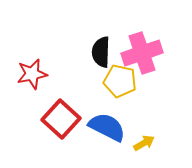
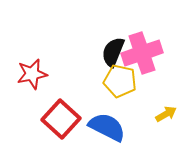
black semicircle: moved 12 px right; rotated 20 degrees clockwise
yellow arrow: moved 22 px right, 29 px up
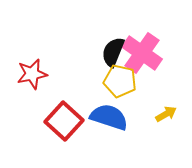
pink cross: rotated 36 degrees counterclockwise
red square: moved 3 px right, 2 px down
blue semicircle: moved 2 px right, 10 px up; rotated 9 degrees counterclockwise
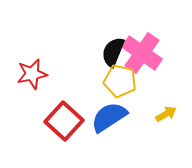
blue semicircle: rotated 51 degrees counterclockwise
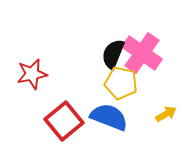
black semicircle: moved 2 px down
yellow pentagon: moved 1 px right, 2 px down
blue semicircle: rotated 54 degrees clockwise
red square: rotated 9 degrees clockwise
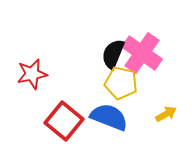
red square: rotated 12 degrees counterclockwise
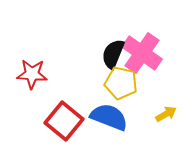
red star: rotated 16 degrees clockwise
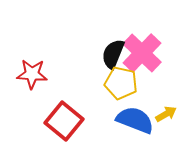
pink cross: rotated 9 degrees clockwise
blue semicircle: moved 26 px right, 3 px down
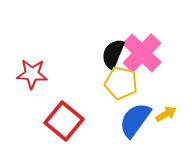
blue semicircle: rotated 75 degrees counterclockwise
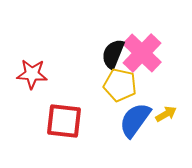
yellow pentagon: moved 1 px left, 2 px down
red square: rotated 33 degrees counterclockwise
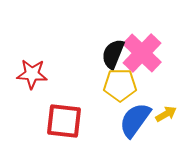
yellow pentagon: rotated 12 degrees counterclockwise
